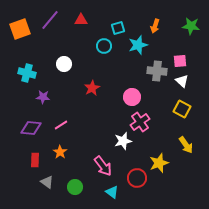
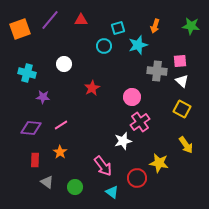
yellow star: rotated 30 degrees clockwise
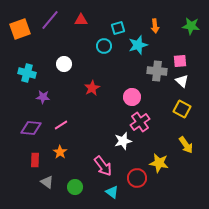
orange arrow: rotated 24 degrees counterclockwise
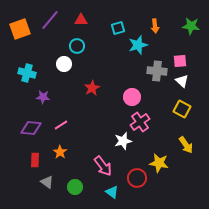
cyan circle: moved 27 px left
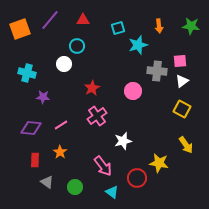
red triangle: moved 2 px right
orange arrow: moved 4 px right
white triangle: rotated 40 degrees clockwise
pink circle: moved 1 px right, 6 px up
pink cross: moved 43 px left, 6 px up
